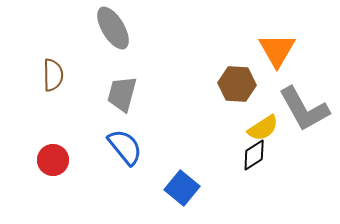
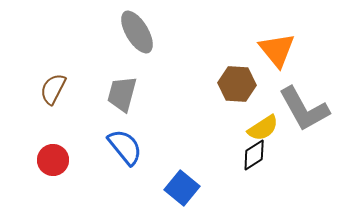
gray ellipse: moved 24 px right, 4 px down
orange triangle: rotated 9 degrees counterclockwise
brown semicircle: moved 14 px down; rotated 152 degrees counterclockwise
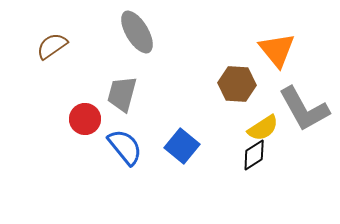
brown semicircle: moved 1 px left, 43 px up; rotated 28 degrees clockwise
red circle: moved 32 px right, 41 px up
blue square: moved 42 px up
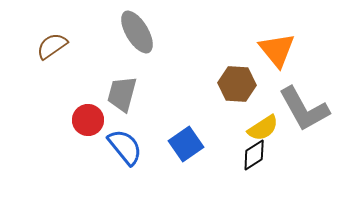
red circle: moved 3 px right, 1 px down
blue square: moved 4 px right, 2 px up; rotated 16 degrees clockwise
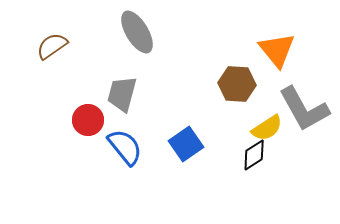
yellow semicircle: moved 4 px right
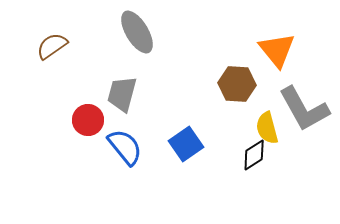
yellow semicircle: rotated 108 degrees clockwise
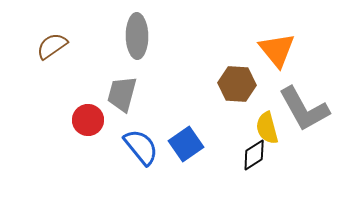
gray ellipse: moved 4 px down; rotated 30 degrees clockwise
blue semicircle: moved 16 px right
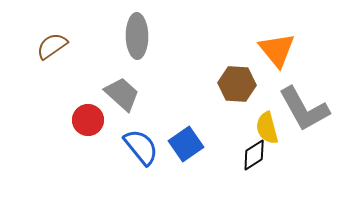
gray trapezoid: rotated 117 degrees clockwise
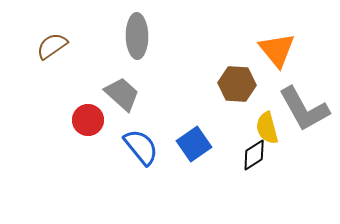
blue square: moved 8 px right
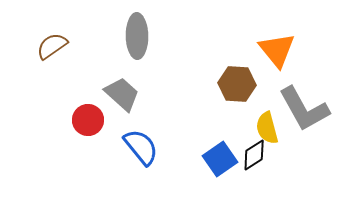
blue square: moved 26 px right, 15 px down
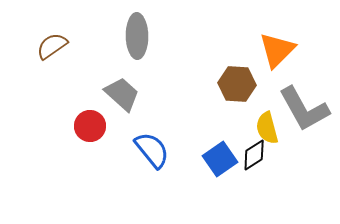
orange triangle: rotated 24 degrees clockwise
red circle: moved 2 px right, 6 px down
blue semicircle: moved 11 px right, 3 px down
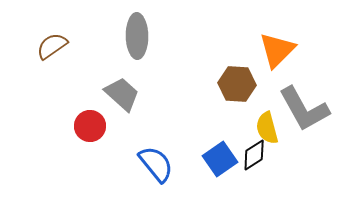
blue semicircle: moved 4 px right, 14 px down
